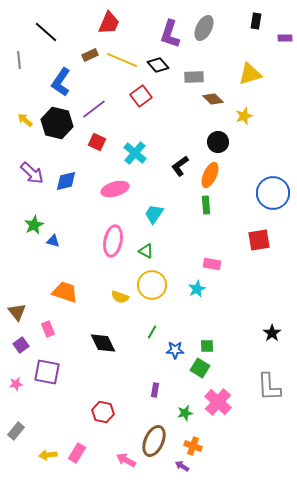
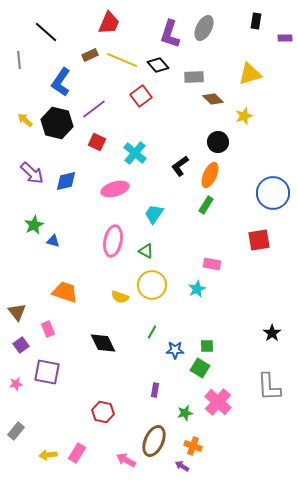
green rectangle at (206, 205): rotated 36 degrees clockwise
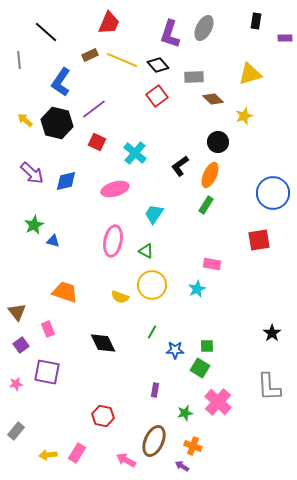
red square at (141, 96): moved 16 px right
red hexagon at (103, 412): moved 4 px down
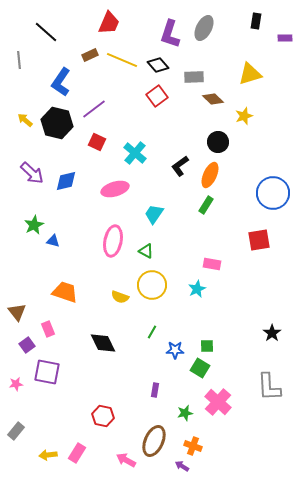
purple square at (21, 345): moved 6 px right
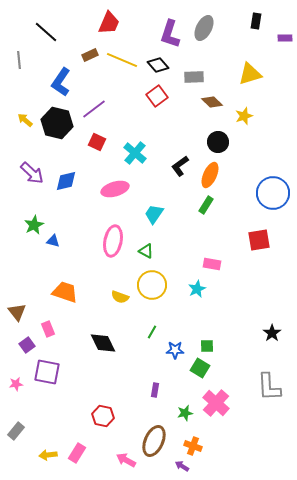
brown diamond at (213, 99): moved 1 px left, 3 px down
pink cross at (218, 402): moved 2 px left, 1 px down
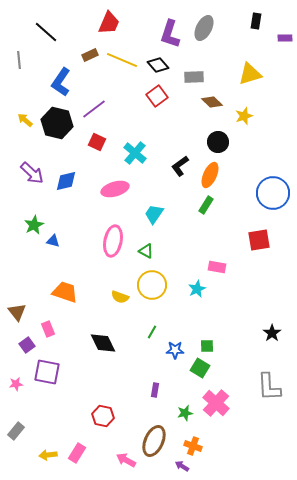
pink rectangle at (212, 264): moved 5 px right, 3 px down
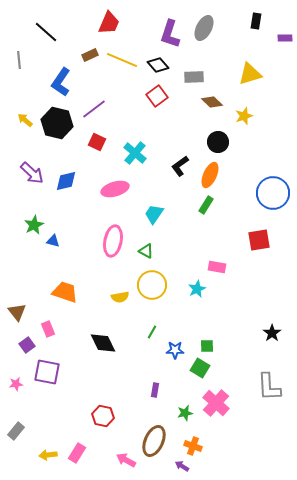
yellow semicircle at (120, 297): rotated 30 degrees counterclockwise
